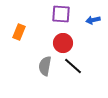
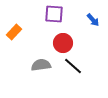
purple square: moved 7 px left
blue arrow: rotated 120 degrees counterclockwise
orange rectangle: moved 5 px left; rotated 21 degrees clockwise
gray semicircle: moved 4 px left, 1 px up; rotated 72 degrees clockwise
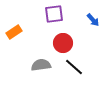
purple square: rotated 12 degrees counterclockwise
orange rectangle: rotated 14 degrees clockwise
black line: moved 1 px right, 1 px down
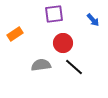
orange rectangle: moved 1 px right, 2 px down
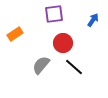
blue arrow: rotated 104 degrees counterclockwise
gray semicircle: rotated 42 degrees counterclockwise
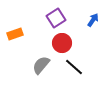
purple square: moved 2 px right, 4 px down; rotated 24 degrees counterclockwise
orange rectangle: rotated 14 degrees clockwise
red circle: moved 1 px left
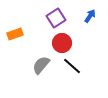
blue arrow: moved 3 px left, 4 px up
black line: moved 2 px left, 1 px up
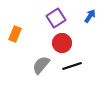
orange rectangle: rotated 49 degrees counterclockwise
black line: rotated 60 degrees counterclockwise
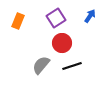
orange rectangle: moved 3 px right, 13 px up
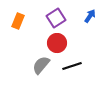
red circle: moved 5 px left
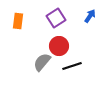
orange rectangle: rotated 14 degrees counterclockwise
red circle: moved 2 px right, 3 px down
gray semicircle: moved 1 px right, 3 px up
